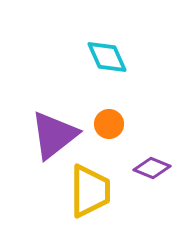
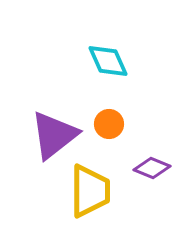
cyan diamond: moved 1 px right, 4 px down
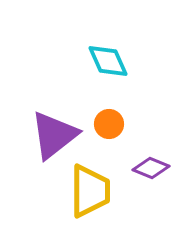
purple diamond: moved 1 px left
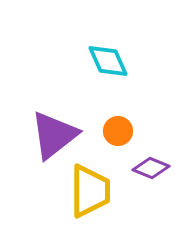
orange circle: moved 9 px right, 7 px down
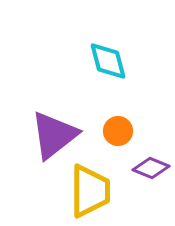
cyan diamond: rotated 9 degrees clockwise
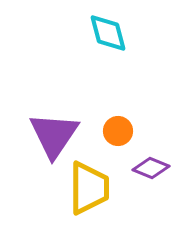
cyan diamond: moved 28 px up
purple triangle: rotated 18 degrees counterclockwise
yellow trapezoid: moved 1 px left, 3 px up
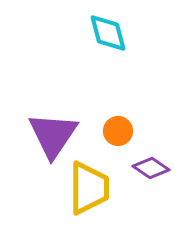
purple triangle: moved 1 px left
purple diamond: rotated 12 degrees clockwise
